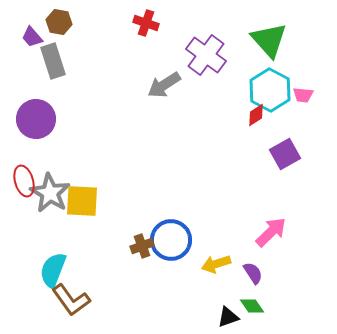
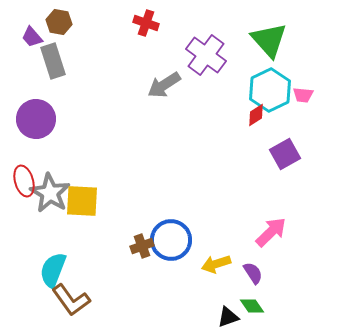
cyan hexagon: rotated 6 degrees clockwise
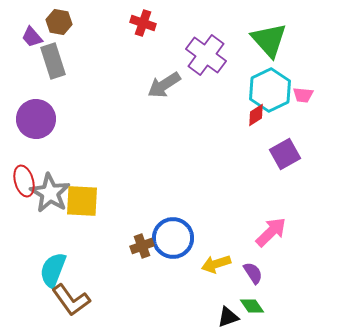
red cross: moved 3 px left
blue circle: moved 2 px right, 2 px up
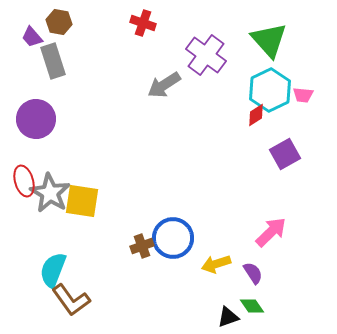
yellow square: rotated 6 degrees clockwise
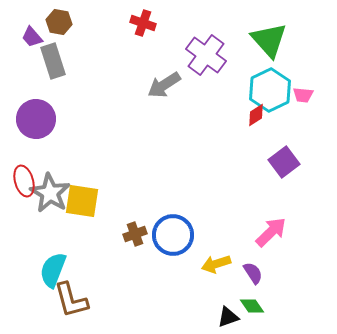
purple square: moved 1 px left, 8 px down; rotated 8 degrees counterclockwise
blue circle: moved 3 px up
brown cross: moved 7 px left, 12 px up
brown L-shape: rotated 21 degrees clockwise
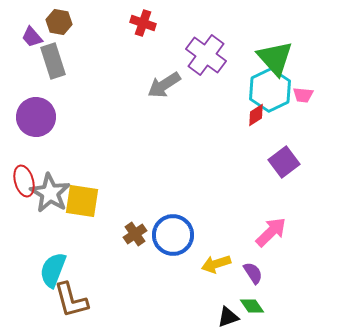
green triangle: moved 6 px right, 18 px down
purple circle: moved 2 px up
brown cross: rotated 15 degrees counterclockwise
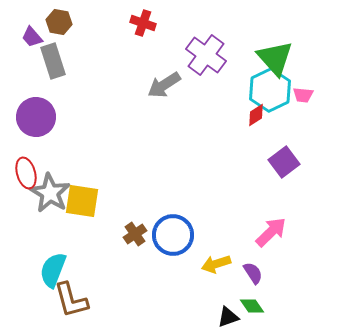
red ellipse: moved 2 px right, 8 px up
